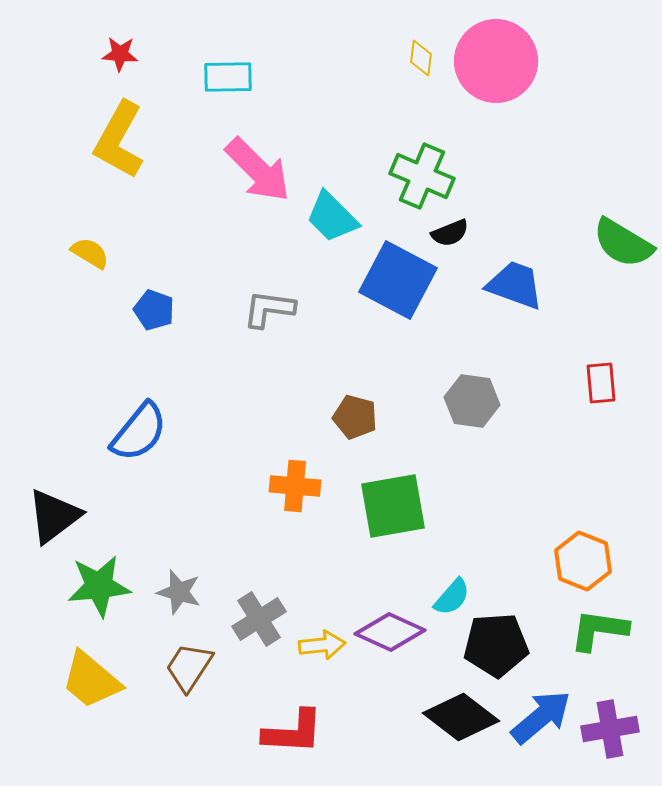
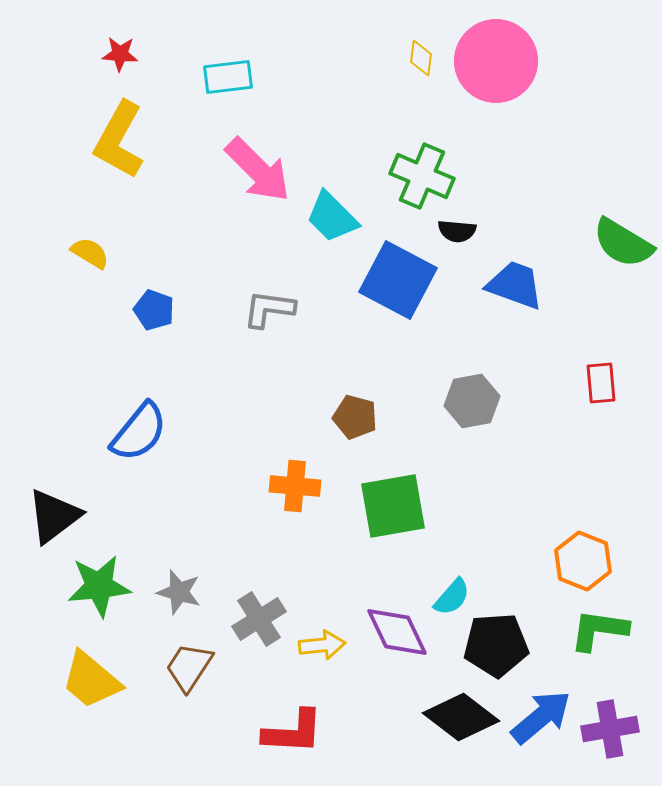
cyan rectangle: rotated 6 degrees counterclockwise
black semicircle: moved 7 px right, 2 px up; rotated 27 degrees clockwise
gray hexagon: rotated 18 degrees counterclockwise
purple diamond: moved 7 px right; rotated 40 degrees clockwise
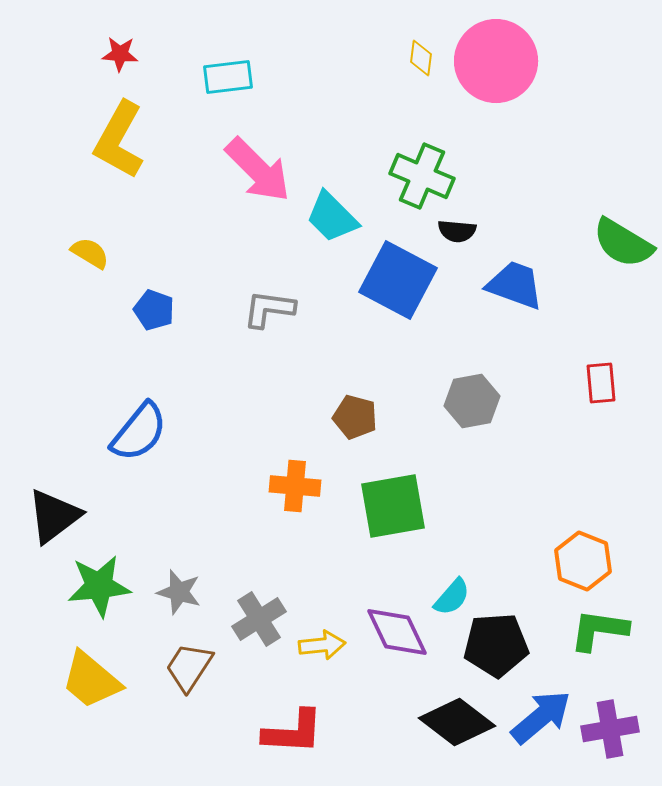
black diamond: moved 4 px left, 5 px down
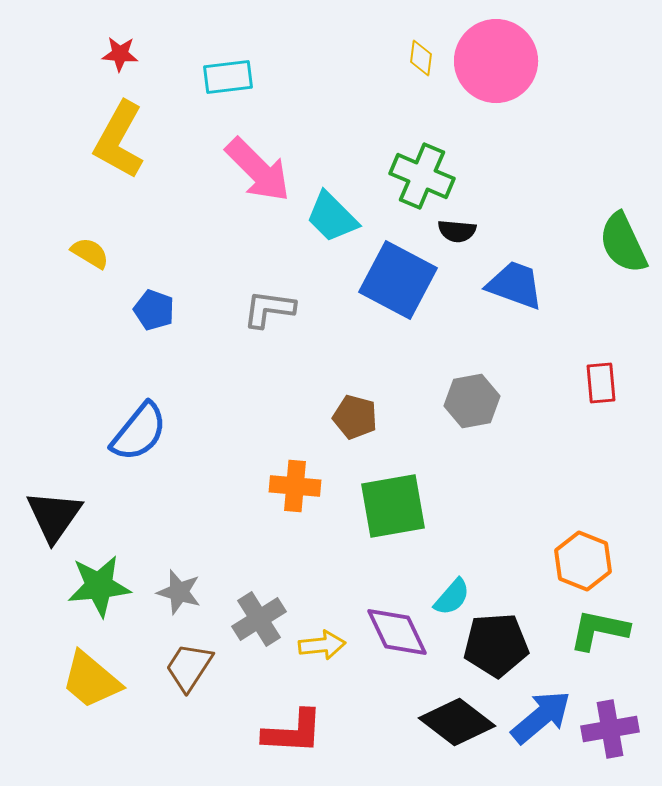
green semicircle: rotated 34 degrees clockwise
black triangle: rotated 18 degrees counterclockwise
green L-shape: rotated 4 degrees clockwise
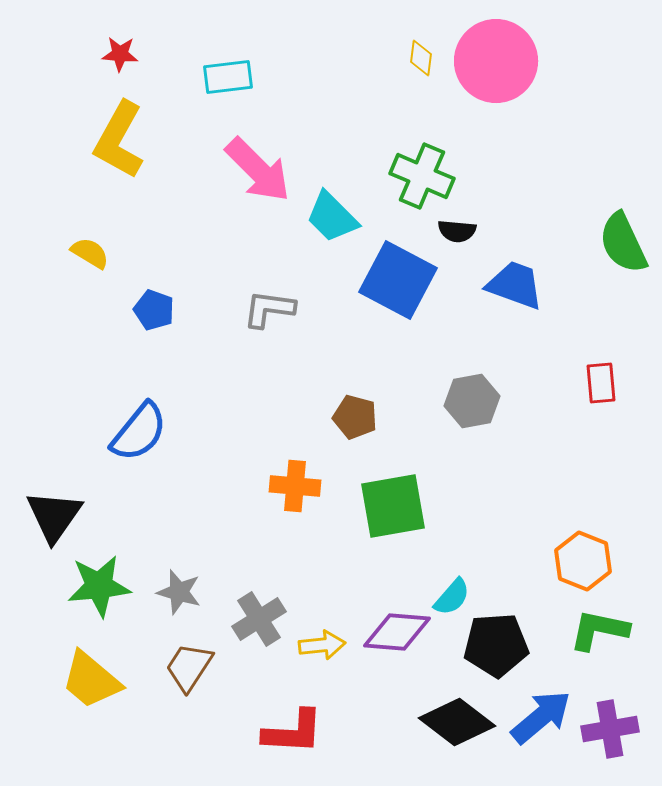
purple diamond: rotated 60 degrees counterclockwise
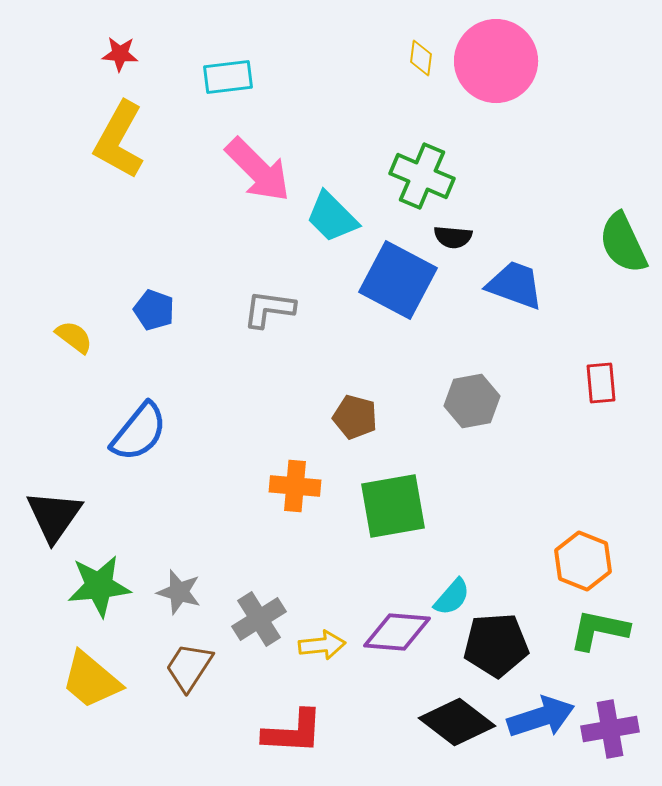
black semicircle: moved 4 px left, 6 px down
yellow semicircle: moved 16 px left, 84 px down; rotated 6 degrees clockwise
blue arrow: rotated 22 degrees clockwise
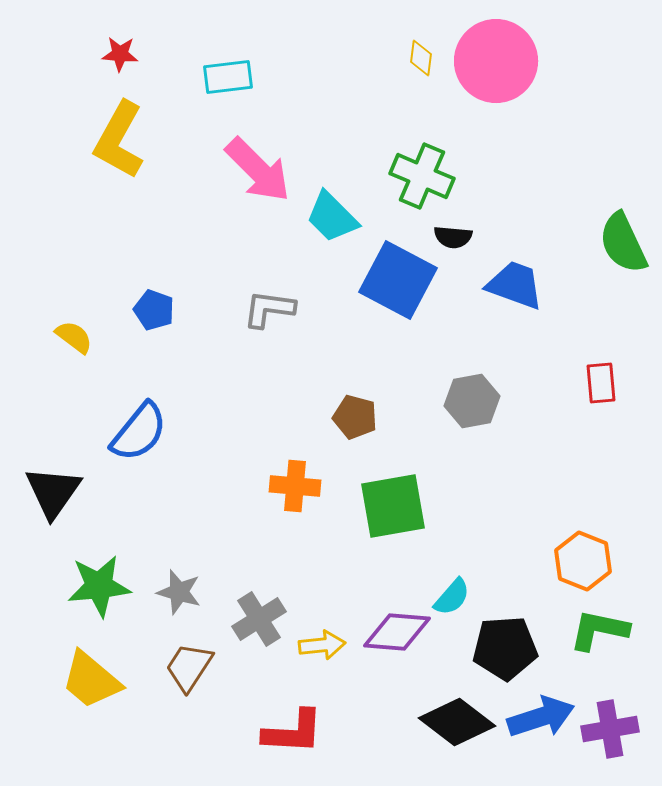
black triangle: moved 1 px left, 24 px up
black pentagon: moved 9 px right, 3 px down
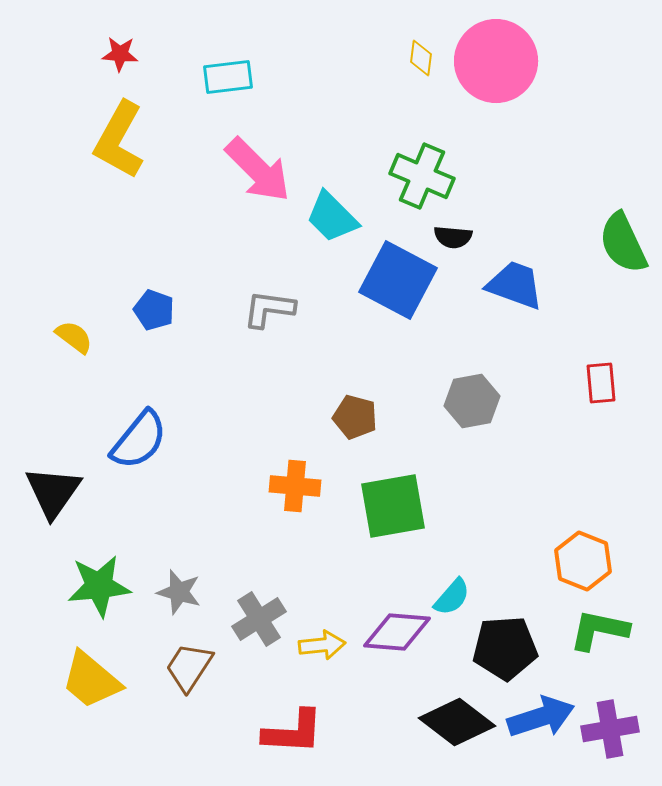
blue semicircle: moved 8 px down
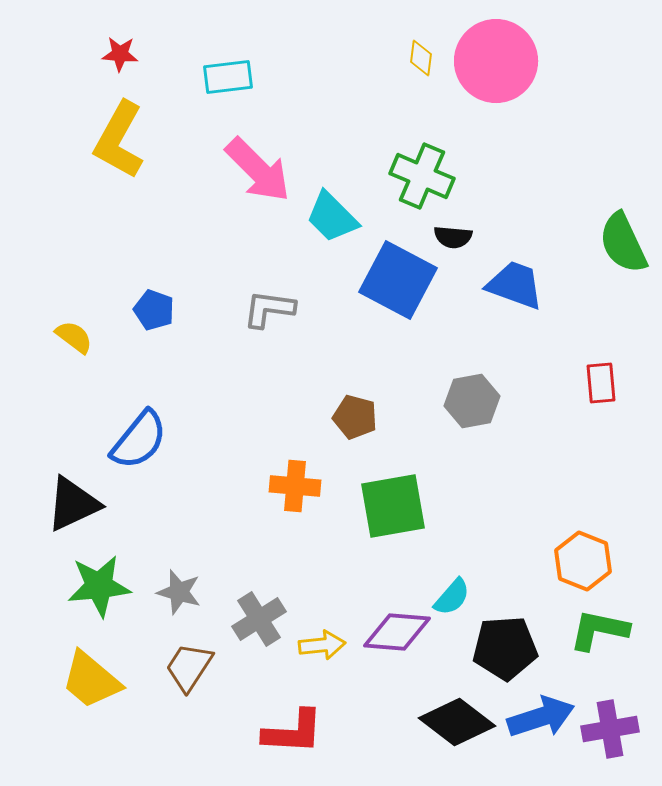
black triangle: moved 20 px right, 12 px down; rotated 30 degrees clockwise
